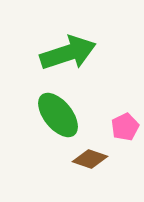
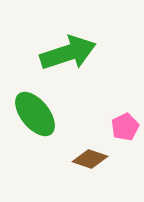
green ellipse: moved 23 px left, 1 px up
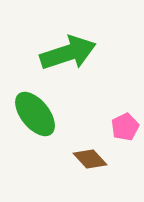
brown diamond: rotated 28 degrees clockwise
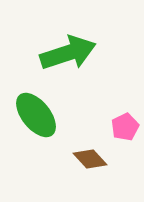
green ellipse: moved 1 px right, 1 px down
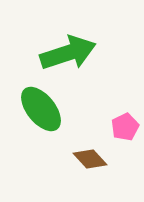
green ellipse: moved 5 px right, 6 px up
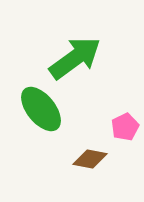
green arrow: moved 7 px right, 5 px down; rotated 18 degrees counterclockwise
brown diamond: rotated 36 degrees counterclockwise
